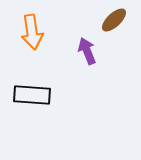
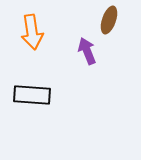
brown ellipse: moved 5 px left; rotated 28 degrees counterclockwise
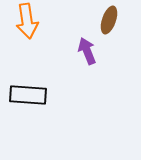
orange arrow: moved 5 px left, 11 px up
black rectangle: moved 4 px left
